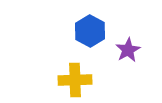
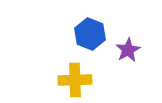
blue hexagon: moved 3 px down; rotated 8 degrees counterclockwise
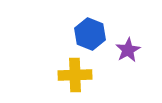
yellow cross: moved 5 px up
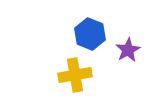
yellow cross: rotated 8 degrees counterclockwise
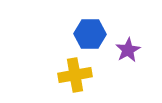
blue hexagon: rotated 20 degrees counterclockwise
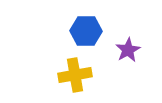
blue hexagon: moved 4 px left, 3 px up
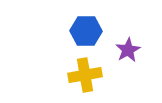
yellow cross: moved 10 px right
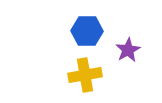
blue hexagon: moved 1 px right
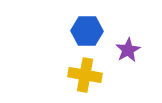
yellow cross: rotated 20 degrees clockwise
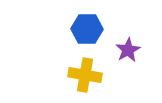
blue hexagon: moved 2 px up
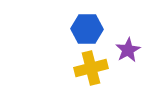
yellow cross: moved 6 px right, 7 px up; rotated 24 degrees counterclockwise
